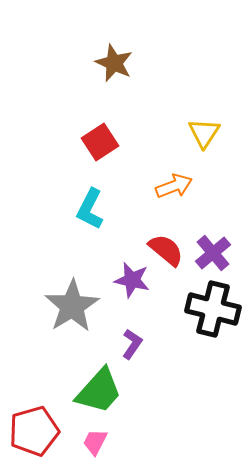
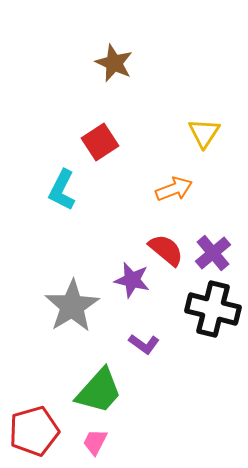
orange arrow: moved 3 px down
cyan L-shape: moved 28 px left, 19 px up
purple L-shape: moved 12 px right; rotated 92 degrees clockwise
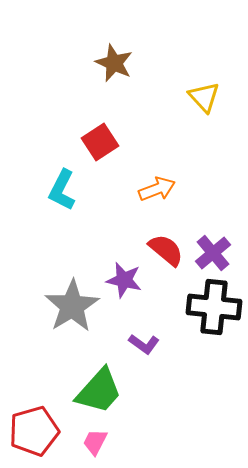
yellow triangle: moved 36 px up; rotated 16 degrees counterclockwise
orange arrow: moved 17 px left
purple star: moved 8 px left
black cross: moved 1 px right, 2 px up; rotated 8 degrees counterclockwise
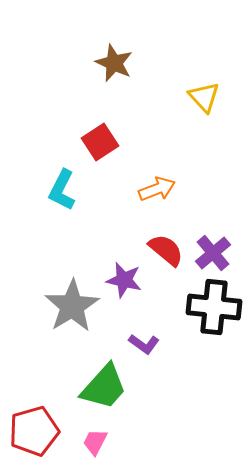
green trapezoid: moved 5 px right, 4 px up
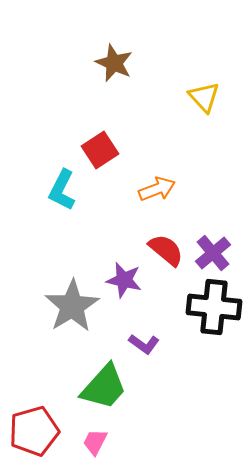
red square: moved 8 px down
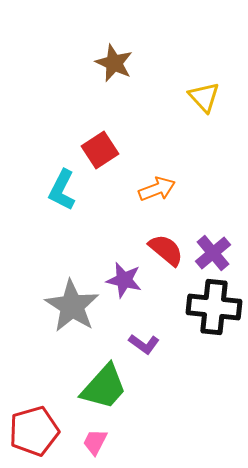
gray star: rotated 8 degrees counterclockwise
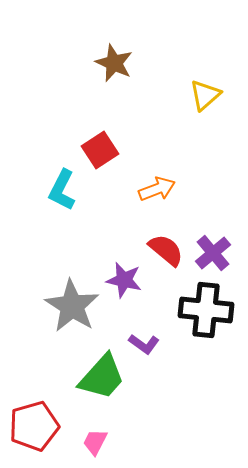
yellow triangle: moved 1 px right, 2 px up; rotated 32 degrees clockwise
black cross: moved 8 px left, 3 px down
green trapezoid: moved 2 px left, 10 px up
red pentagon: moved 5 px up
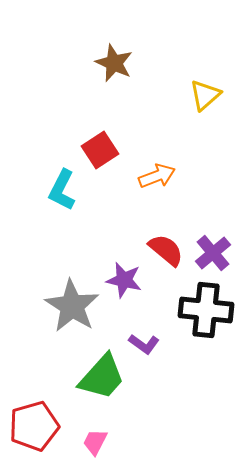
orange arrow: moved 13 px up
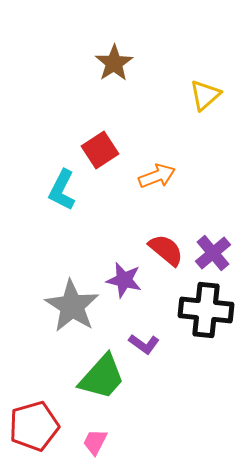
brown star: rotated 15 degrees clockwise
